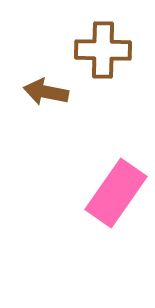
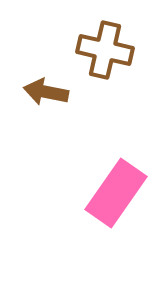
brown cross: moved 2 px right; rotated 12 degrees clockwise
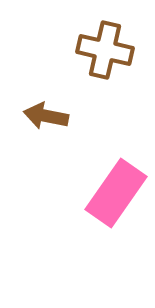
brown arrow: moved 24 px down
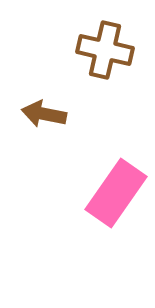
brown arrow: moved 2 px left, 2 px up
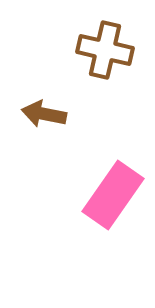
pink rectangle: moved 3 px left, 2 px down
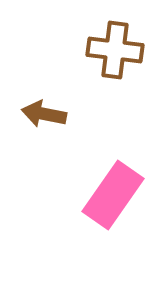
brown cross: moved 10 px right; rotated 6 degrees counterclockwise
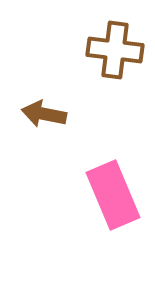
pink rectangle: rotated 58 degrees counterclockwise
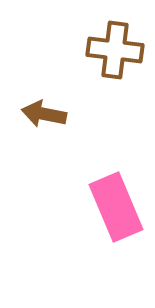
pink rectangle: moved 3 px right, 12 px down
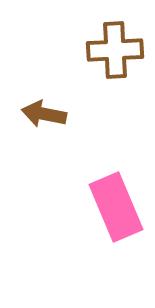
brown cross: rotated 10 degrees counterclockwise
